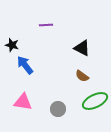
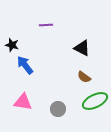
brown semicircle: moved 2 px right, 1 px down
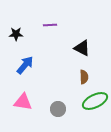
purple line: moved 4 px right
black star: moved 4 px right, 11 px up; rotated 16 degrees counterclockwise
blue arrow: rotated 78 degrees clockwise
brown semicircle: rotated 128 degrees counterclockwise
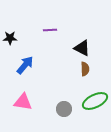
purple line: moved 5 px down
black star: moved 6 px left, 4 px down
brown semicircle: moved 1 px right, 8 px up
gray circle: moved 6 px right
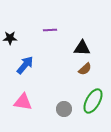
black triangle: rotated 24 degrees counterclockwise
brown semicircle: rotated 48 degrees clockwise
green ellipse: moved 2 px left; rotated 35 degrees counterclockwise
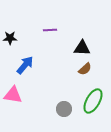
pink triangle: moved 10 px left, 7 px up
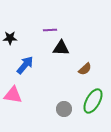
black triangle: moved 21 px left
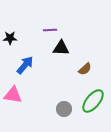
green ellipse: rotated 10 degrees clockwise
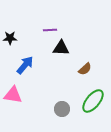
gray circle: moved 2 px left
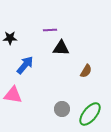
brown semicircle: moved 1 px right, 2 px down; rotated 16 degrees counterclockwise
green ellipse: moved 3 px left, 13 px down
